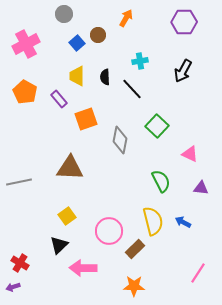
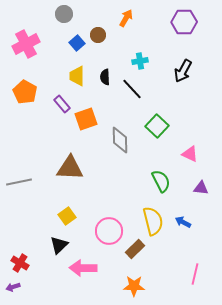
purple rectangle: moved 3 px right, 5 px down
gray diamond: rotated 12 degrees counterclockwise
pink line: moved 3 px left, 1 px down; rotated 20 degrees counterclockwise
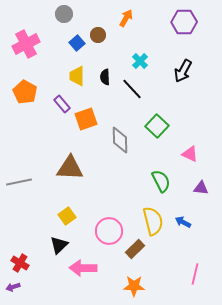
cyan cross: rotated 35 degrees counterclockwise
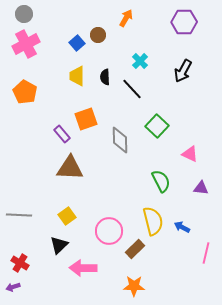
gray circle: moved 40 px left
purple rectangle: moved 30 px down
gray line: moved 33 px down; rotated 15 degrees clockwise
blue arrow: moved 1 px left, 5 px down
pink line: moved 11 px right, 21 px up
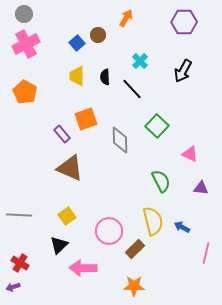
brown triangle: rotated 20 degrees clockwise
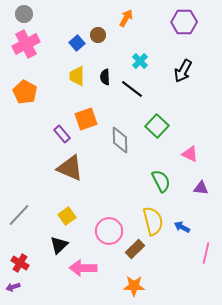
black line: rotated 10 degrees counterclockwise
gray line: rotated 50 degrees counterclockwise
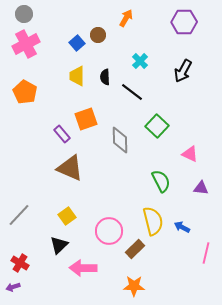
black line: moved 3 px down
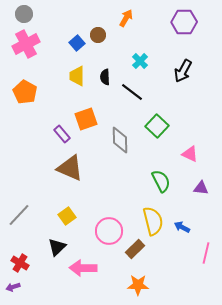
black triangle: moved 2 px left, 2 px down
orange star: moved 4 px right, 1 px up
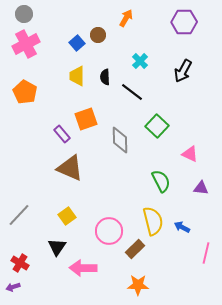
black triangle: rotated 12 degrees counterclockwise
